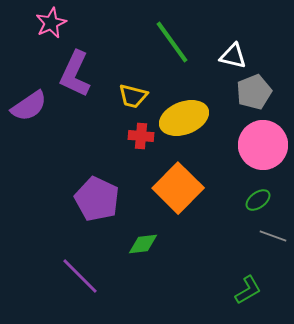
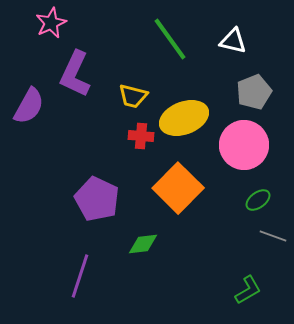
green line: moved 2 px left, 3 px up
white triangle: moved 15 px up
purple semicircle: rotated 27 degrees counterclockwise
pink circle: moved 19 px left
purple line: rotated 63 degrees clockwise
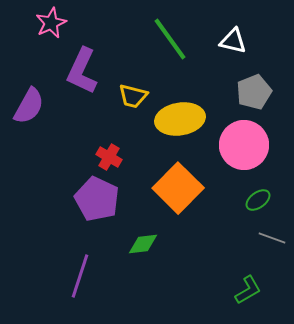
purple L-shape: moved 7 px right, 3 px up
yellow ellipse: moved 4 px left, 1 px down; rotated 12 degrees clockwise
red cross: moved 32 px left, 21 px down; rotated 25 degrees clockwise
gray line: moved 1 px left, 2 px down
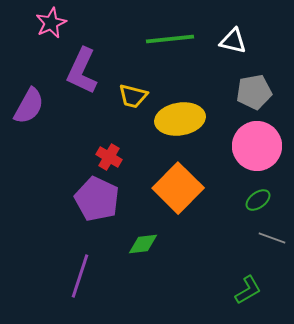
green line: rotated 60 degrees counterclockwise
gray pentagon: rotated 12 degrees clockwise
pink circle: moved 13 px right, 1 px down
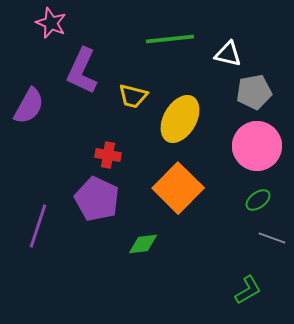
pink star: rotated 24 degrees counterclockwise
white triangle: moved 5 px left, 13 px down
yellow ellipse: rotated 51 degrees counterclockwise
red cross: moved 1 px left, 2 px up; rotated 20 degrees counterclockwise
purple line: moved 42 px left, 50 px up
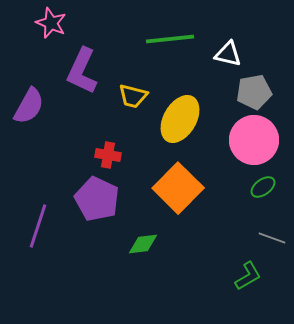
pink circle: moved 3 px left, 6 px up
green ellipse: moved 5 px right, 13 px up
green L-shape: moved 14 px up
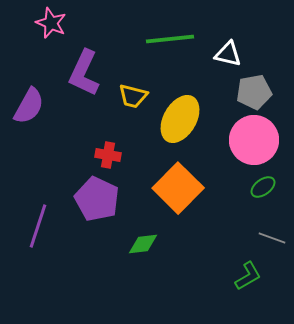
purple L-shape: moved 2 px right, 2 px down
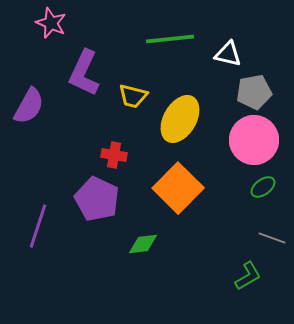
red cross: moved 6 px right
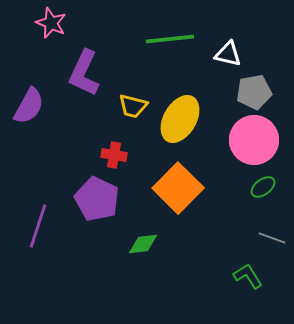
yellow trapezoid: moved 10 px down
green L-shape: rotated 92 degrees counterclockwise
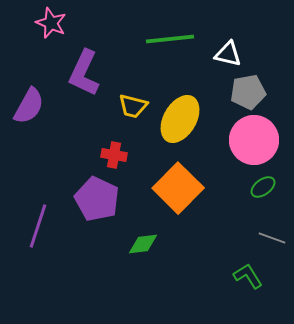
gray pentagon: moved 6 px left
